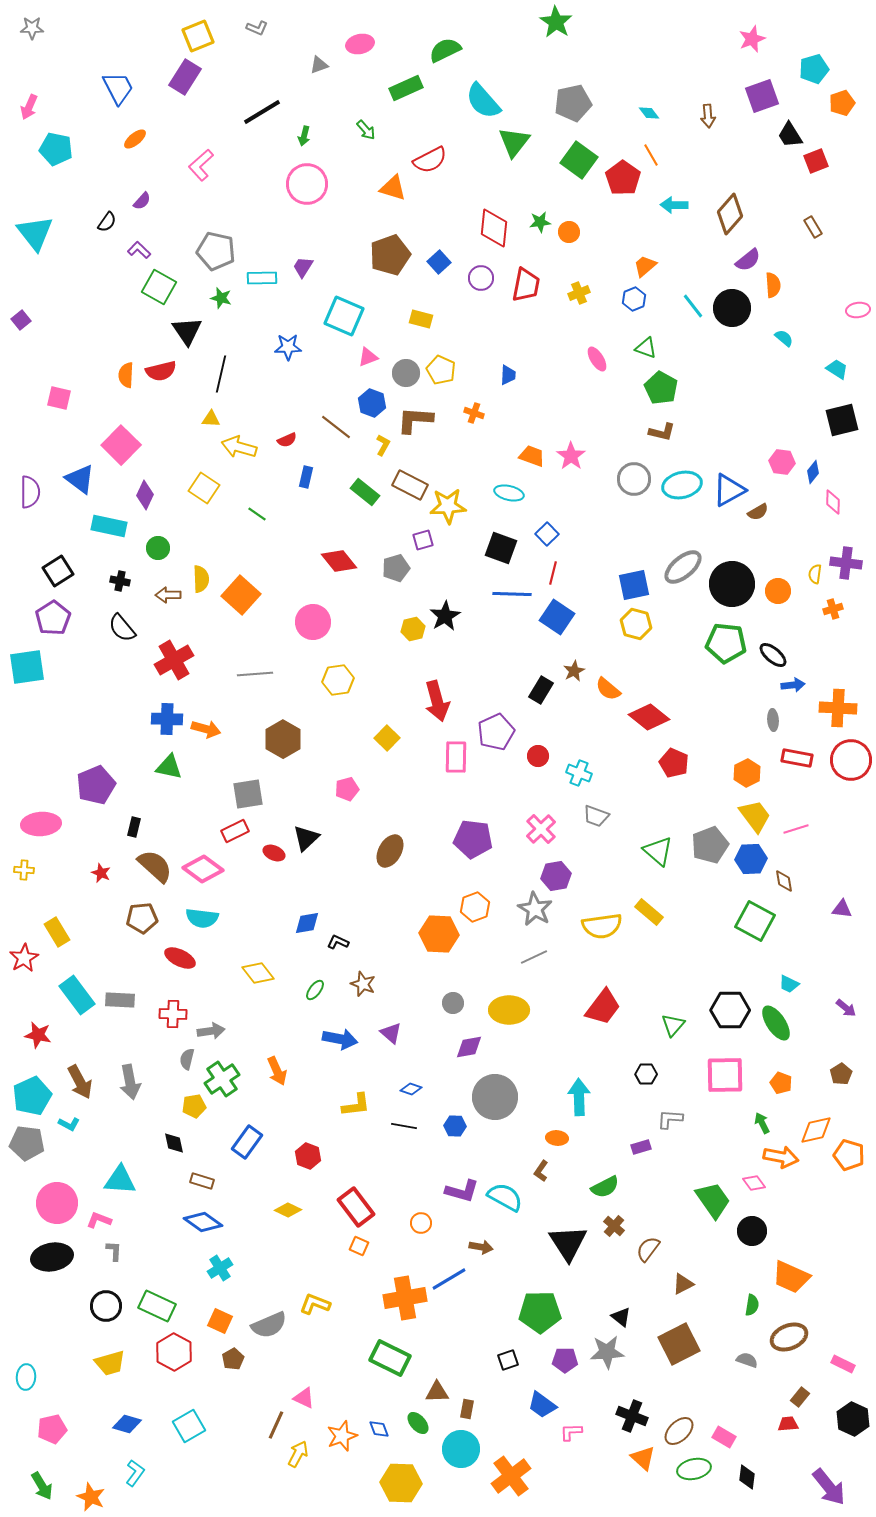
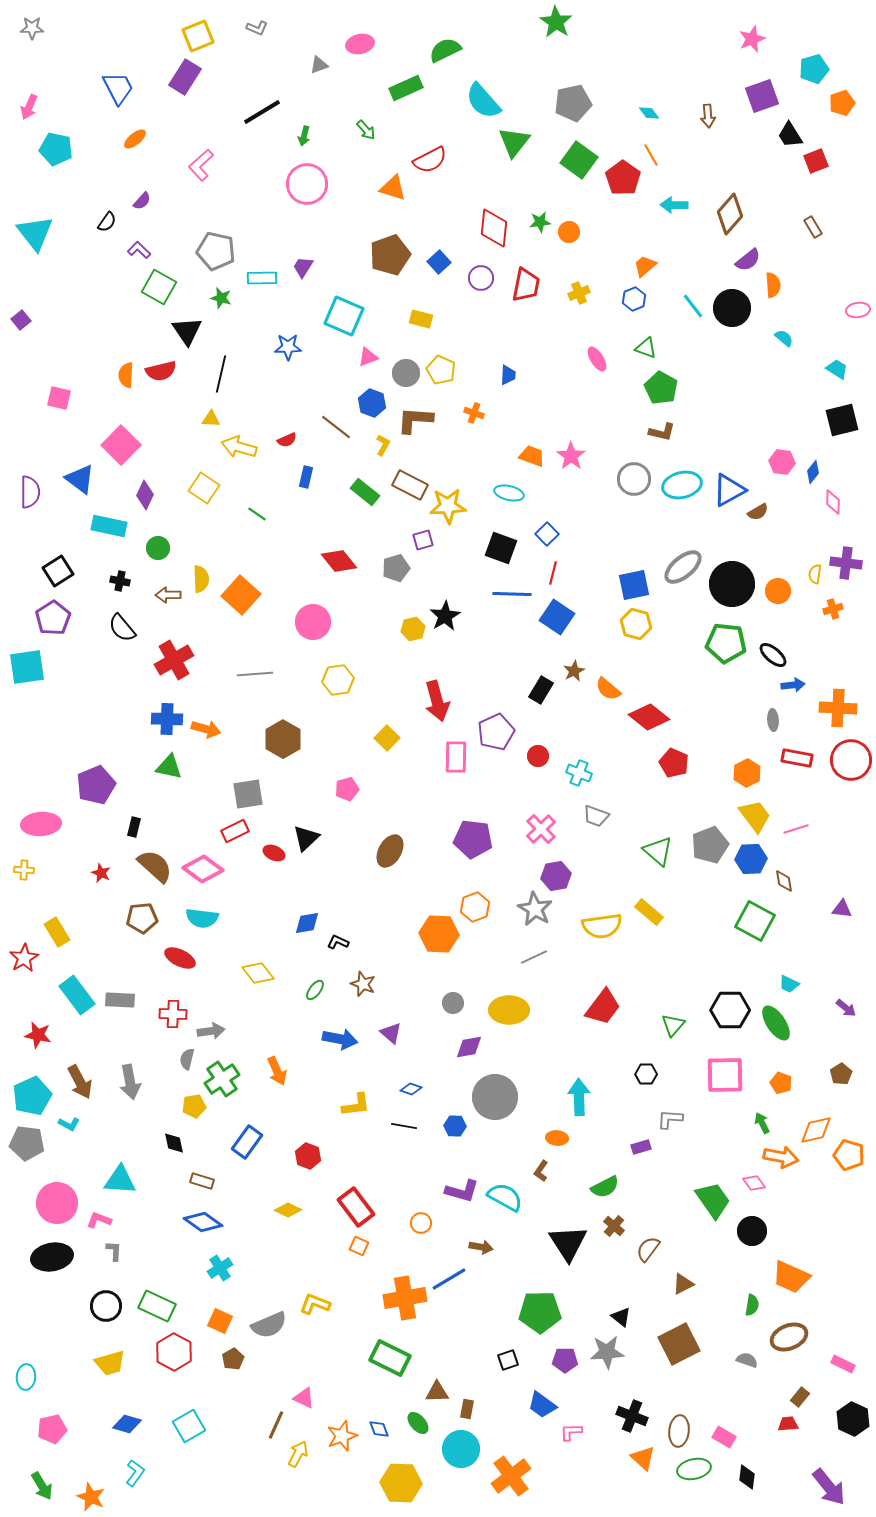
brown ellipse at (679, 1431): rotated 40 degrees counterclockwise
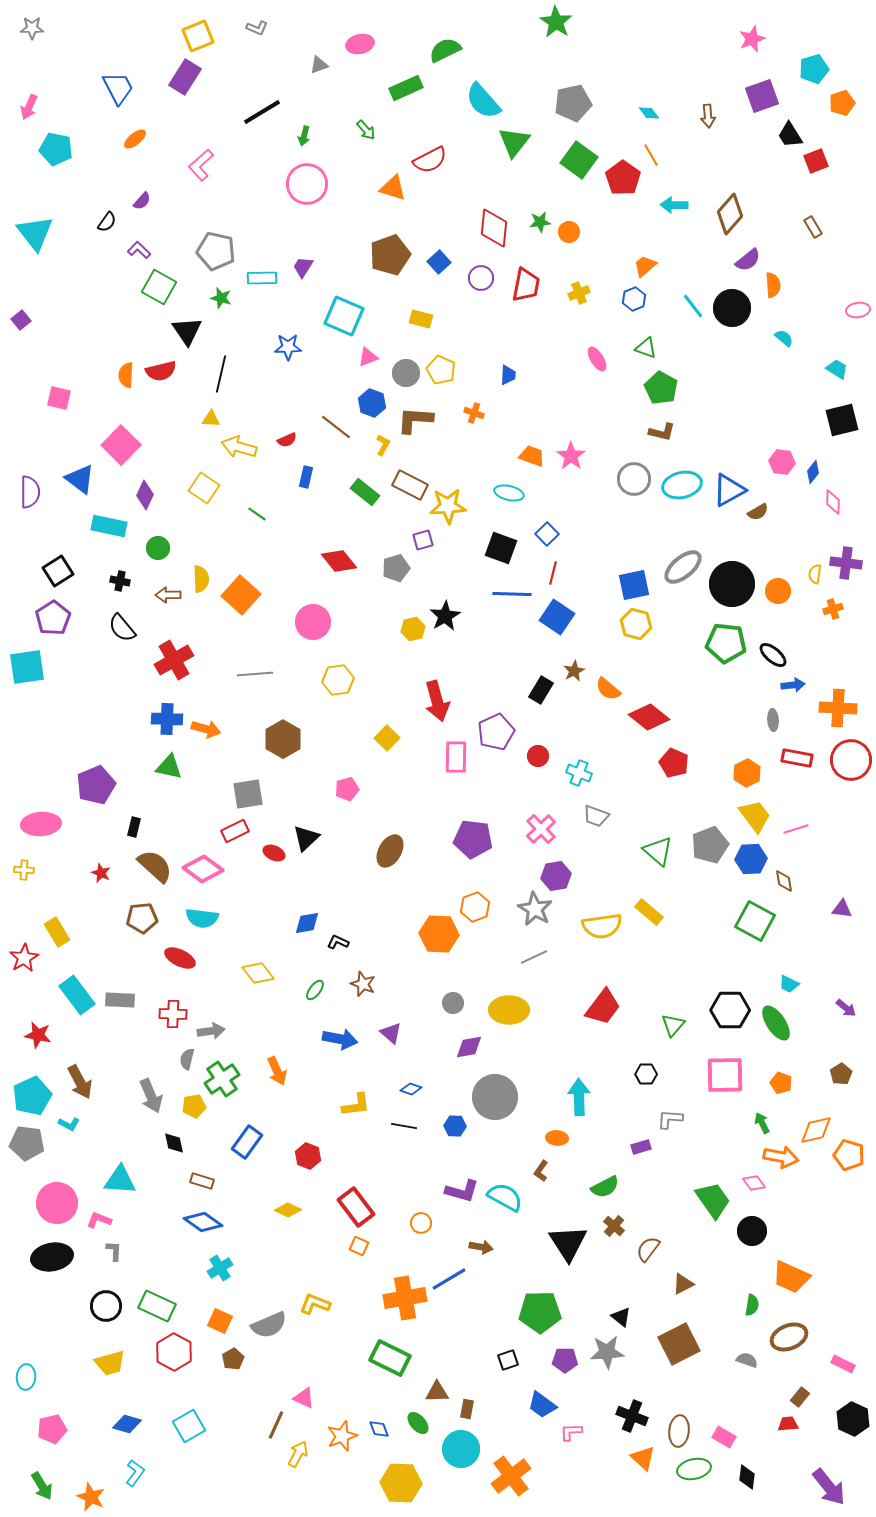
gray arrow at (130, 1082): moved 21 px right, 14 px down; rotated 12 degrees counterclockwise
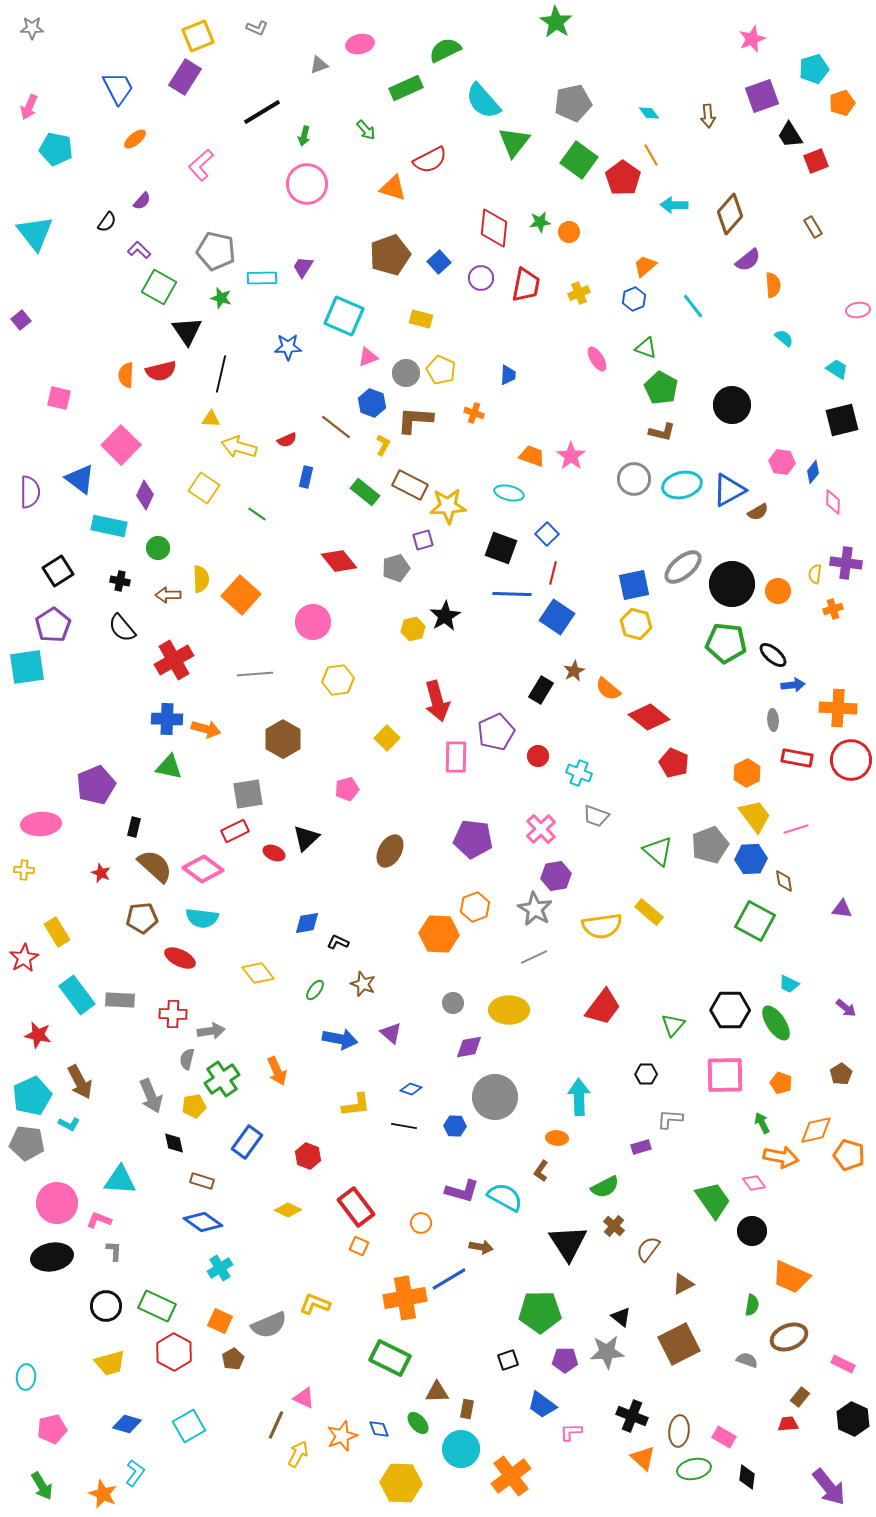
black circle at (732, 308): moved 97 px down
purple pentagon at (53, 618): moved 7 px down
orange star at (91, 1497): moved 12 px right, 3 px up
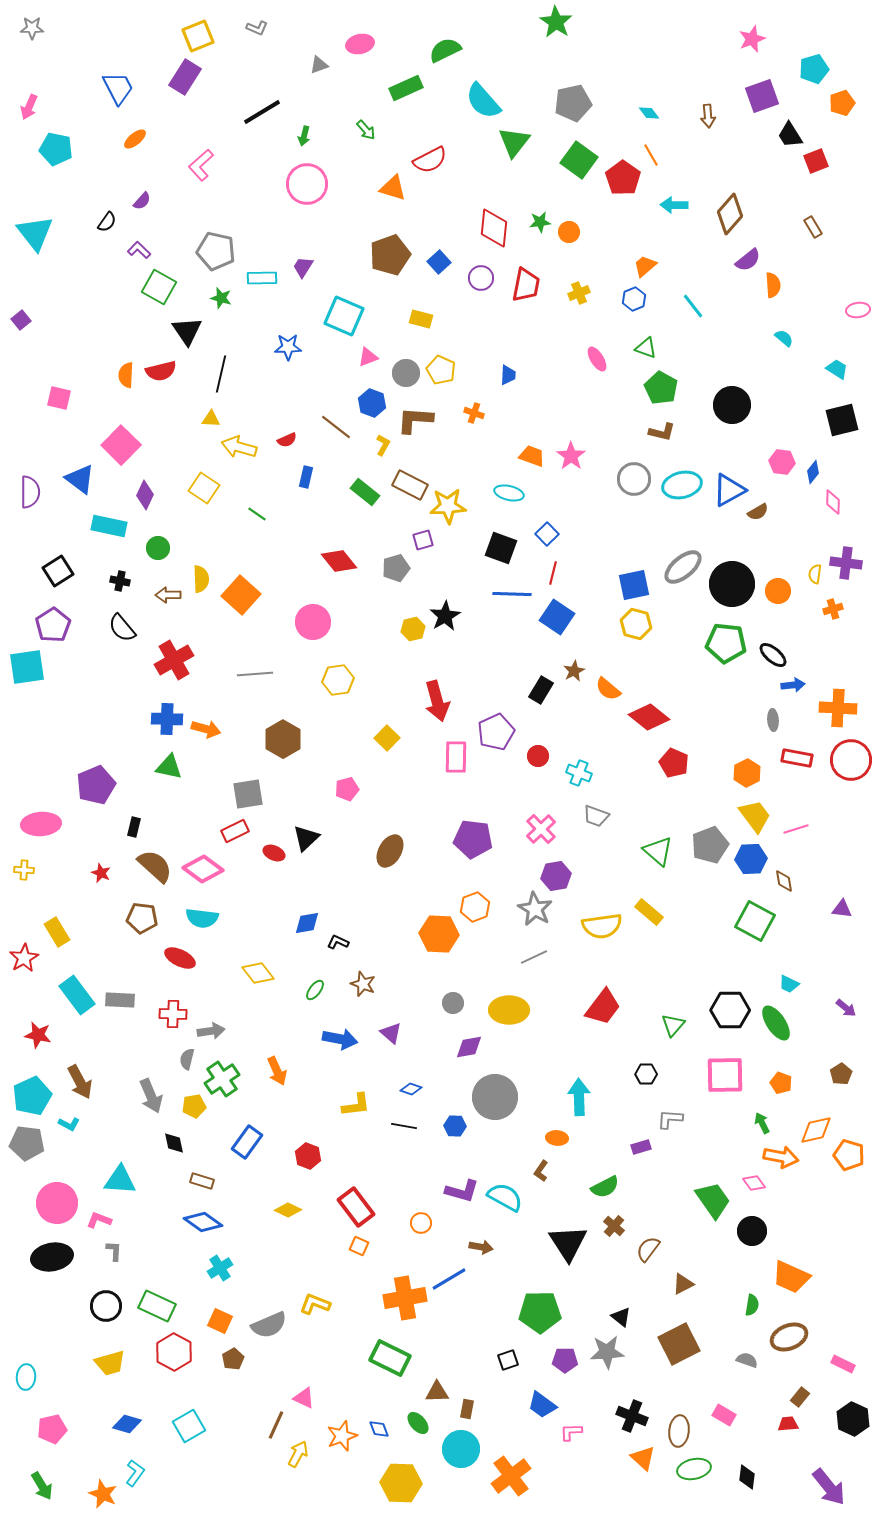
brown pentagon at (142, 918): rotated 12 degrees clockwise
pink rectangle at (724, 1437): moved 22 px up
